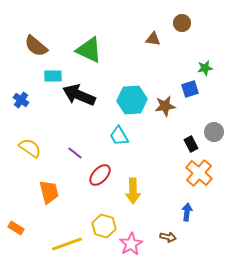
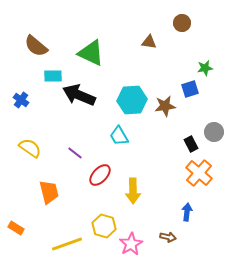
brown triangle: moved 4 px left, 3 px down
green triangle: moved 2 px right, 3 px down
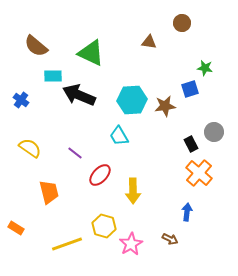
green star: rotated 21 degrees clockwise
brown arrow: moved 2 px right, 2 px down; rotated 14 degrees clockwise
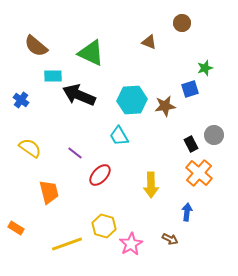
brown triangle: rotated 14 degrees clockwise
green star: rotated 28 degrees counterclockwise
gray circle: moved 3 px down
yellow arrow: moved 18 px right, 6 px up
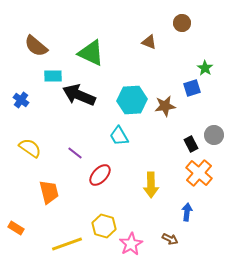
green star: rotated 21 degrees counterclockwise
blue square: moved 2 px right, 1 px up
